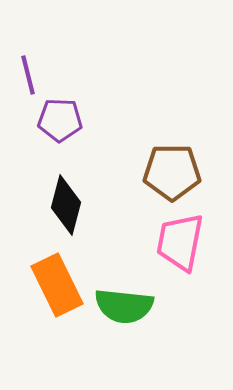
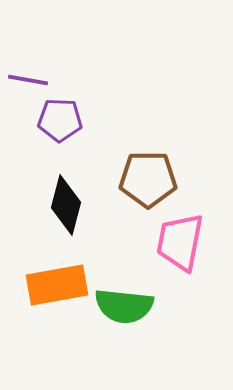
purple line: moved 5 px down; rotated 66 degrees counterclockwise
brown pentagon: moved 24 px left, 7 px down
orange rectangle: rotated 74 degrees counterclockwise
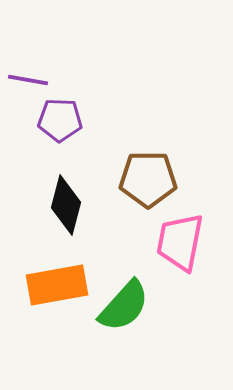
green semicircle: rotated 54 degrees counterclockwise
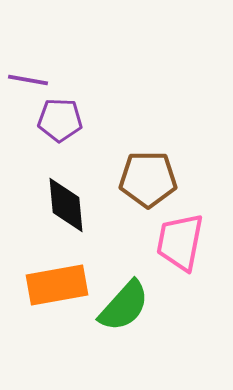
black diamond: rotated 20 degrees counterclockwise
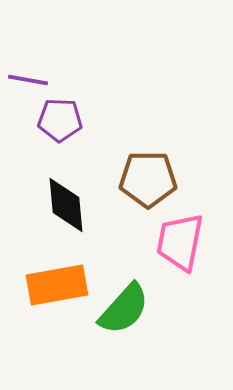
green semicircle: moved 3 px down
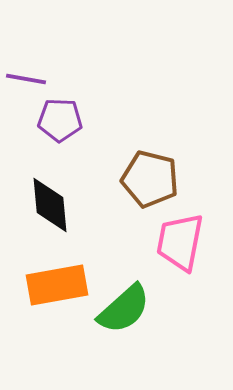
purple line: moved 2 px left, 1 px up
brown pentagon: moved 2 px right; rotated 14 degrees clockwise
black diamond: moved 16 px left
green semicircle: rotated 6 degrees clockwise
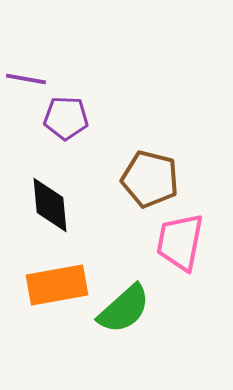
purple pentagon: moved 6 px right, 2 px up
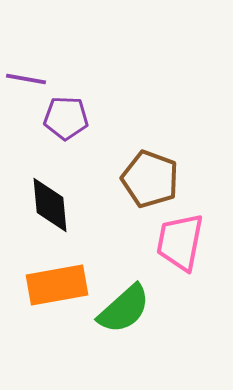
brown pentagon: rotated 6 degrees clockwise
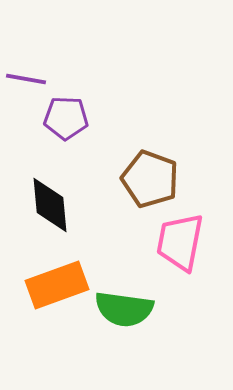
orange rectangle: rotated 10 degrees counterclockwise
green semicircle: rotated 50 degrees clockwise
